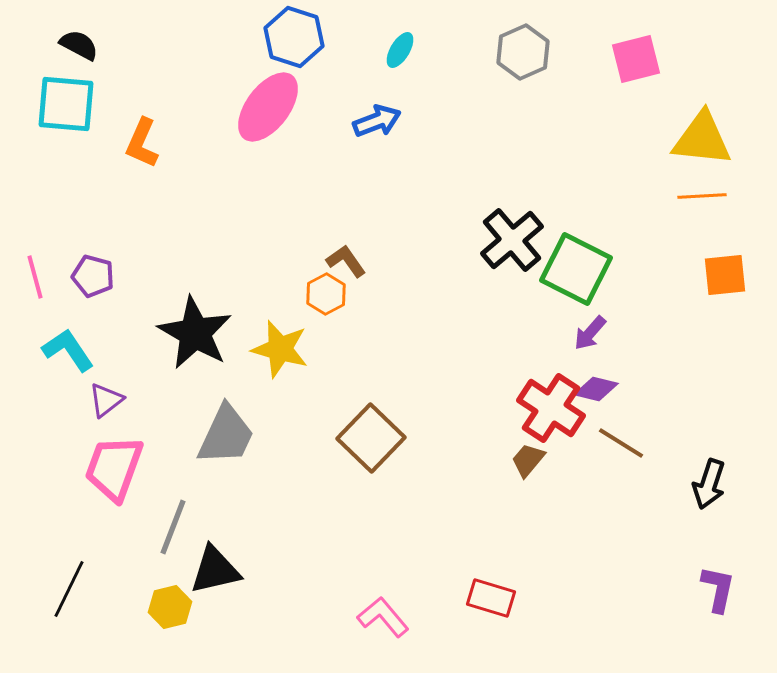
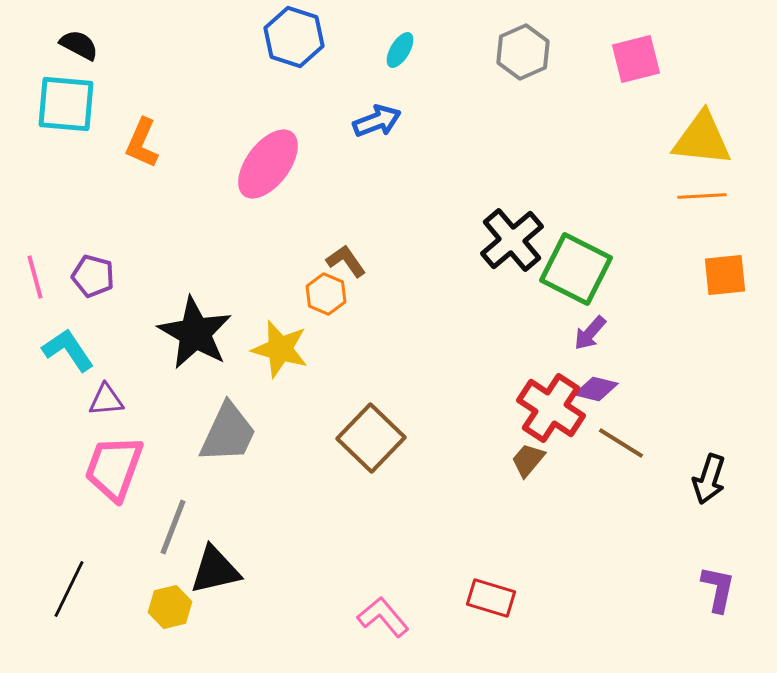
pink ellipse: moved 57 px down
orange hexagon: rotated 9 degrees counterclockwise
purple triangle: rotated 33 degrees clockwise
gray trapezoid: moved 2 px right, 2 px up
black arrow: moved 5 px up
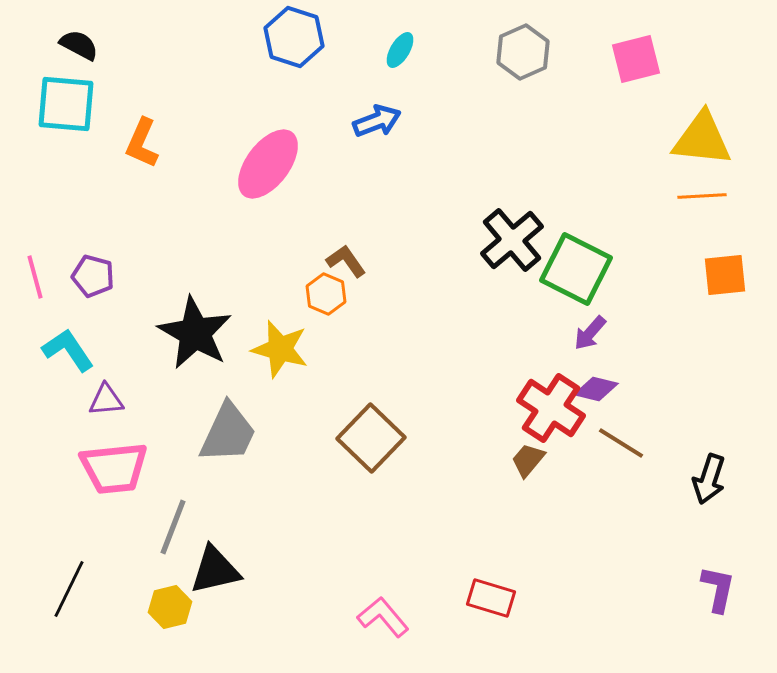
pink trapezoid: rotated 116 degrees counterclockwise
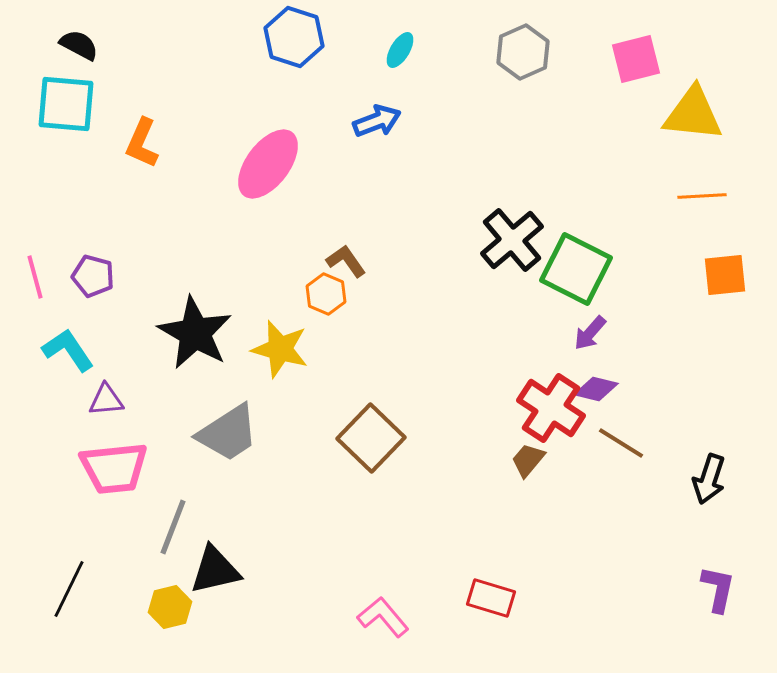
yellow triangle: moved 9 px left, 25 px up
gray trapezoid: rotated 32 degrees clockwise
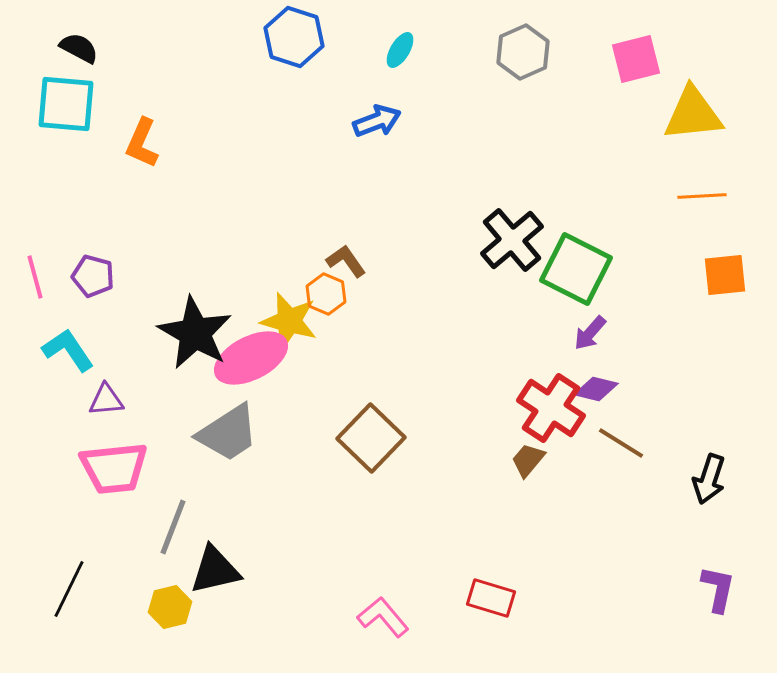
black semicircle: moved 3 px down
yellow triangle: rotated 12 degrees counterclockwise
pink ellipse: moved 17 px left, 194 px down; rotated 26 degrees clockwise
yellow star: moved 9 px right, 28 px up
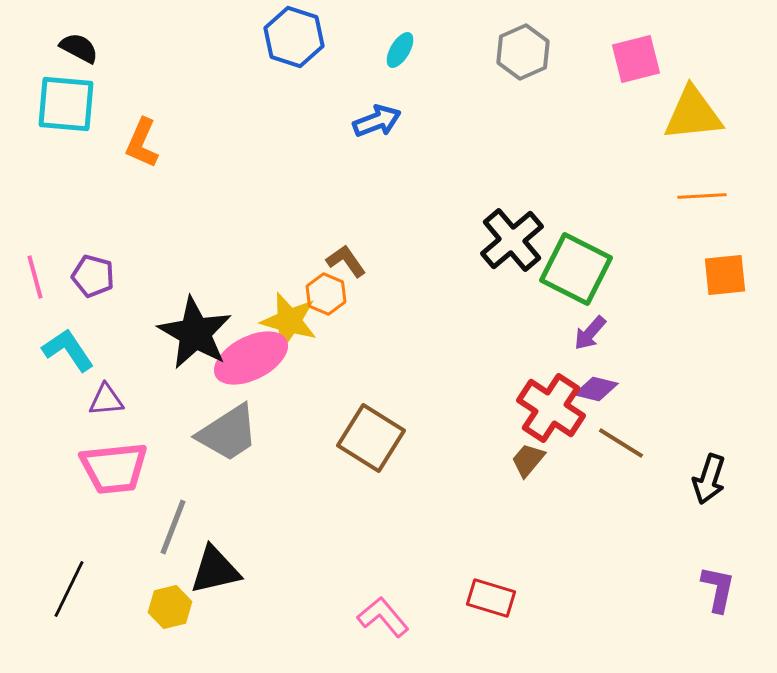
brown square: rotated 12 degrees counterclockwise
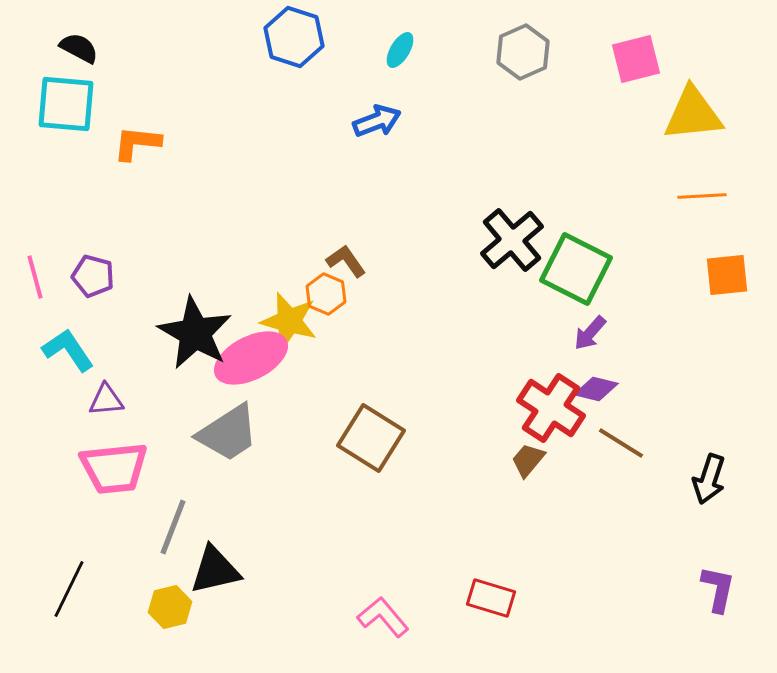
orange L-shape: moved 5 px left; rotated 72 degrees clockwise
orange square: moved 2 px right
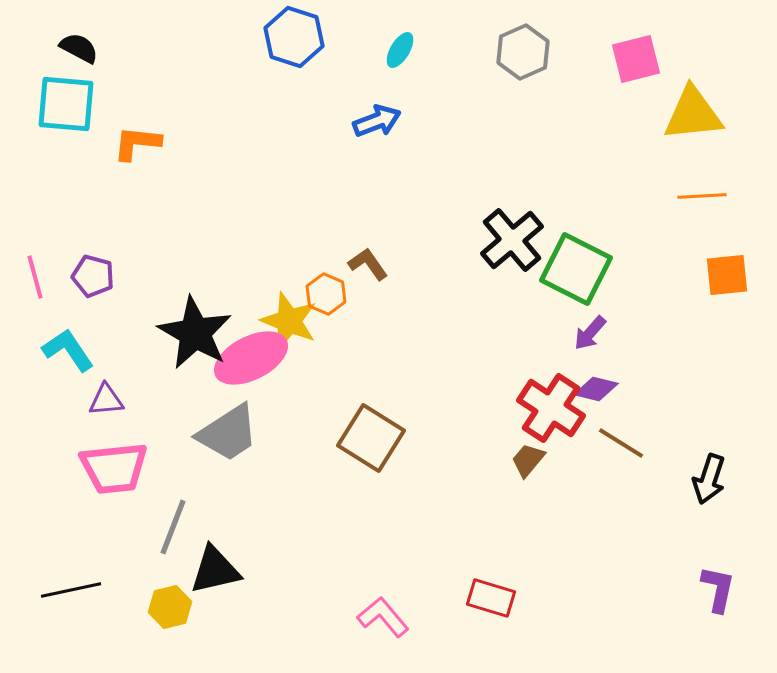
brown L-shape: moved 22 px right, 3 px down
yellow star: rotated 6 degrees clockwise
black line: moved 2 px right, 1 px down; rotated 52 degrees clockwise
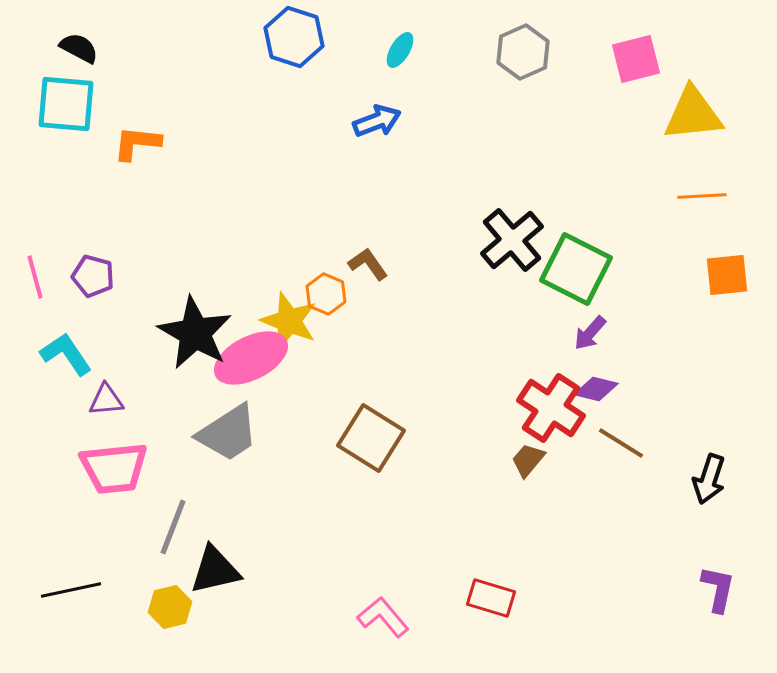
cyan L-shape: moved 2 px left, 4 px down
